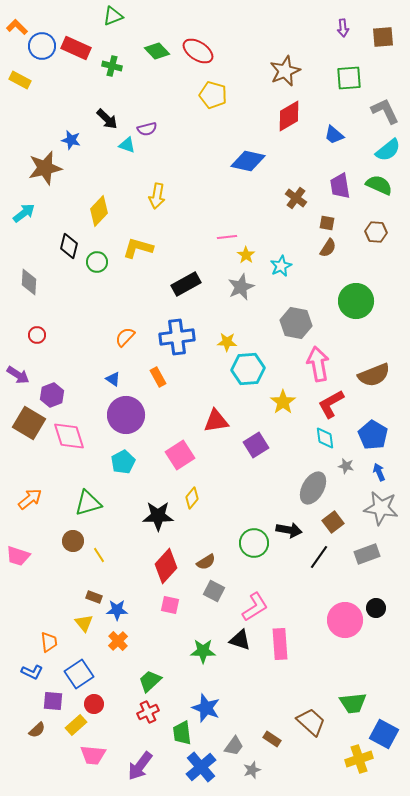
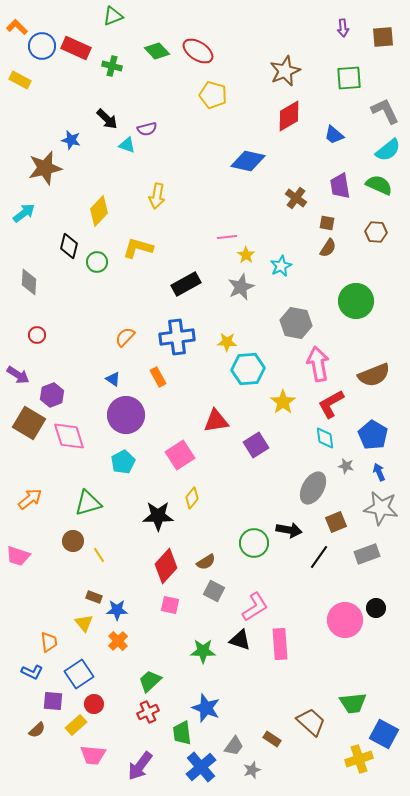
brown square at (333, 522): moved 3 px right; rotated 15 degrees clockwise
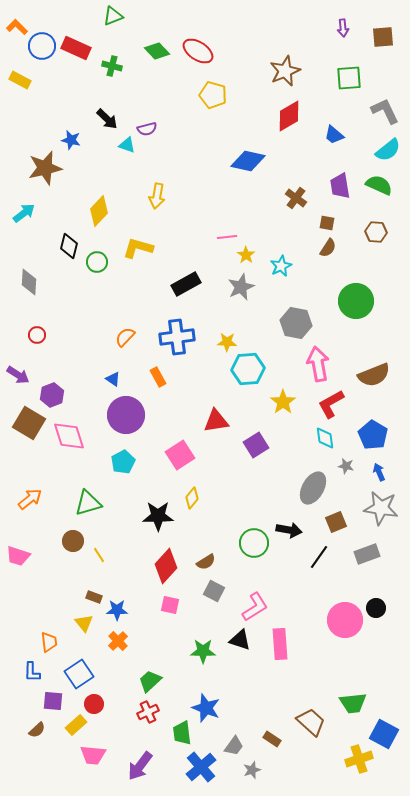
blue L-shape at (32, 672): rotated 65 degrees clockwise
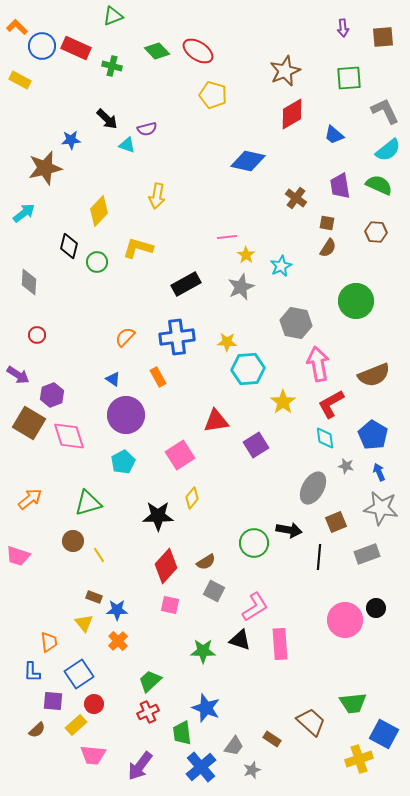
red diamond at (289, 116): moved 3 px right, 2 px up
blue star at (71, 140): rotated 18 degrees counterclockwise
black line at (319, 557): rotated 30 degrees counterclockwise
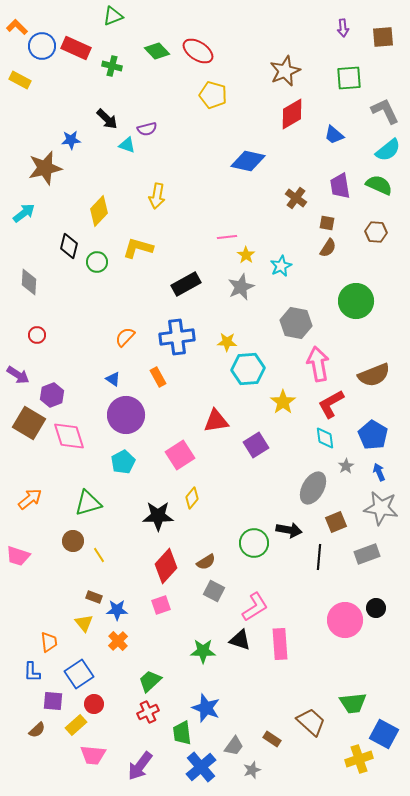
gray star at (346, 466): rotated 28 degrees clockwise
pink square at (170, 605): moved 9 px left; rotated 30 degrees counterclockwise
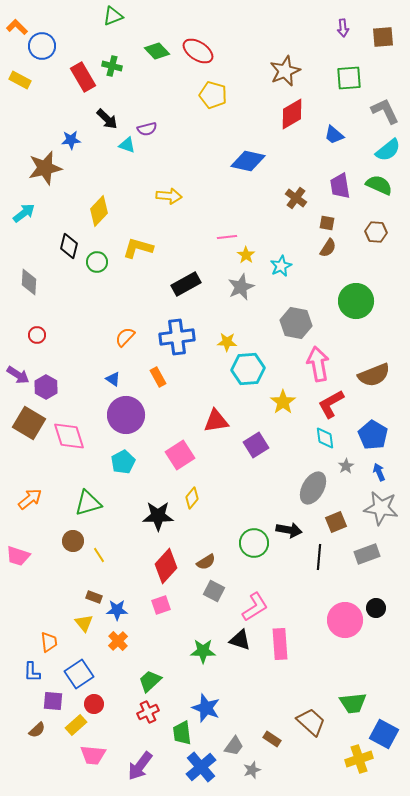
red rectangle at (76, 48): moved 7 px right, 29 px down; rotated 36 degrees clockwise
yellow arrow at (157, 196): moved 12 px right; rotated 95 degrees counterclockwise
purple hexagon at (52, 395): moved 6 px left, 8 px up; rotated 10 degrees counterclockwise
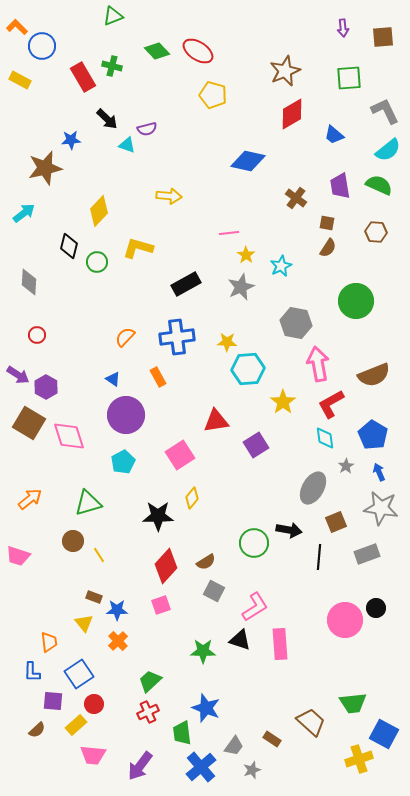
pink line at (227, 237): moved 2 px right, 4 px up
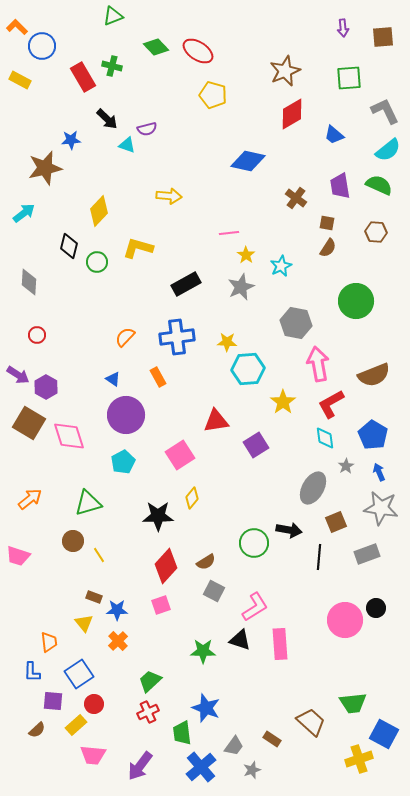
green diamond at (157, 51): moved 1 px left, 4 px up
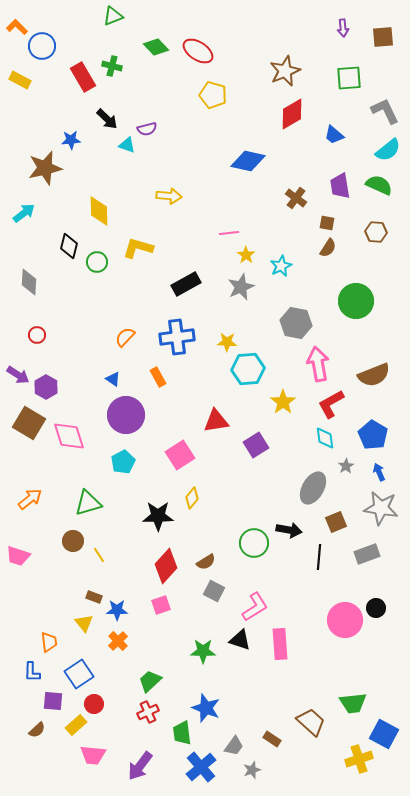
yellow diamond at (99, 211): rotated 44 degrees counterclockwise
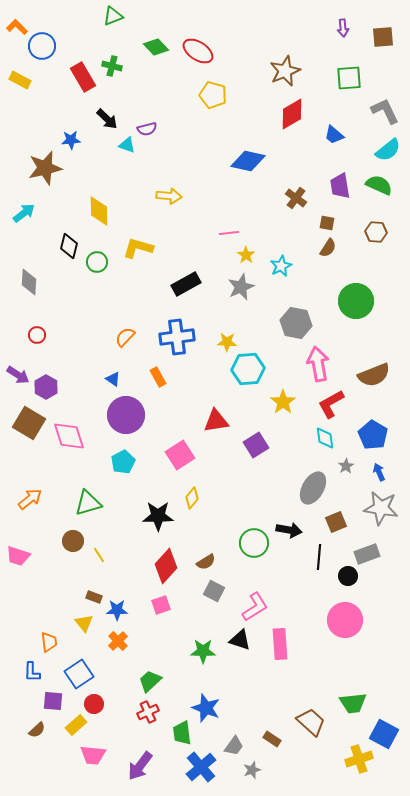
black circle at (376, 608): moved 28 px left, 32 px up
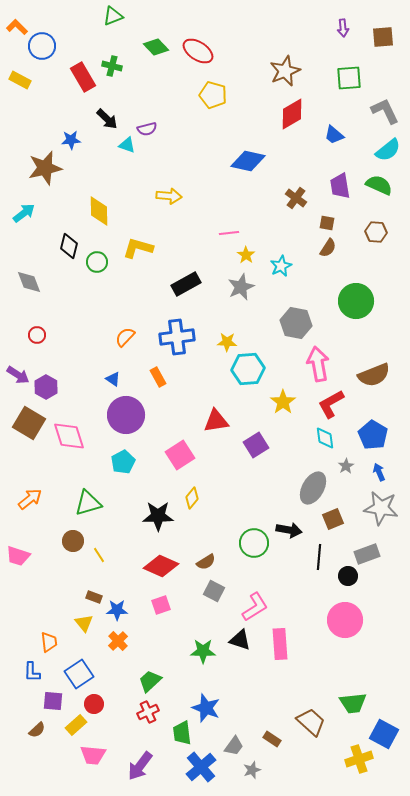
gray diamond at (29, 282): rotated 24 degrees counterclockwise
brown square at (336, 522): moved 3 px left, 3 px up
red diamond at (166, 566): moved 5 px left; rotated 72 degrees clockwise
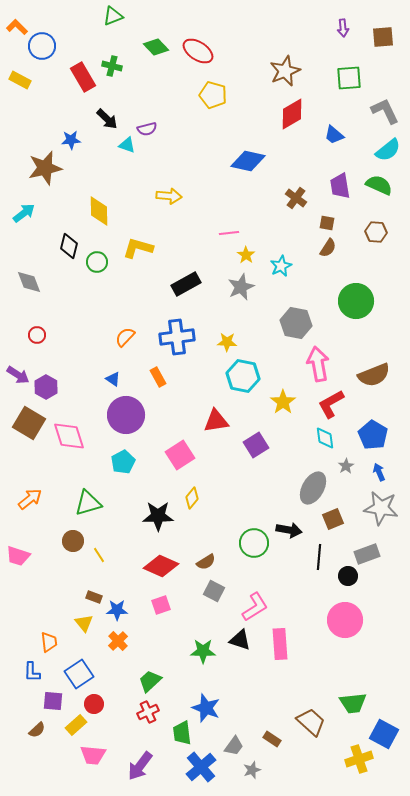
cyan hexagon at (248, 369): moved 5 px left, 7 px down; rotated 16 degrees clockwise
